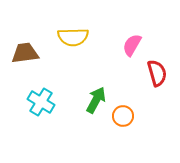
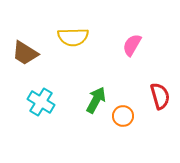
brown trapezoid: rotated 140 degrees counterclockwise
red semicircle: moved 3 px right, 23 px down
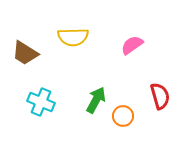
pink semicircle: rotated 25 degrees clockwise
cyan cross: rotated 8 degrees counterclockwise
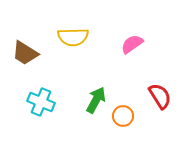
pink semicircle: moved 1 px up
red semicircle: rotated 16 degrees counterclockwise
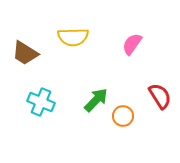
pink semicircle: rotated 20 degrees counterclockwise
green arrow: rotated 16 degrees clockwise
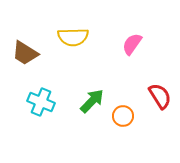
green arrow: moved 4 px left, 1 px down
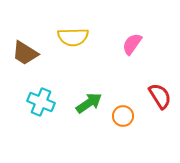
green arrow: moved 3 px left, 2 px down; rotated 12 degrees clockwise
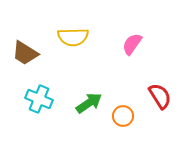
cyan cross: moved 2 px left, 3 px up
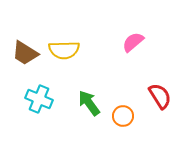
yellow semicircle: moved 9 px left, 13 px down
pink semicircle: moved 1 px right, 2 px up; rotated 15 degrees clockwise
green arrow: rotated 92 degrees counterclockwise
